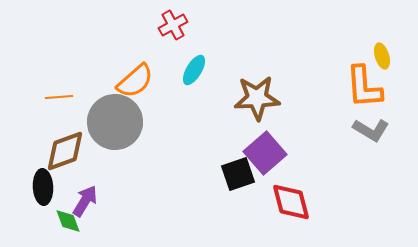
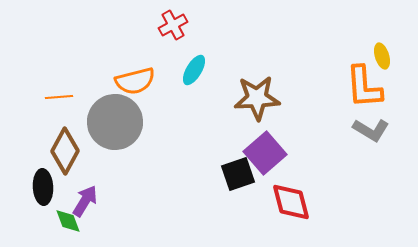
orange semicircle: rotated 27 degrees clockwise
brown diamond: rotated 42 degrees counterclockwise
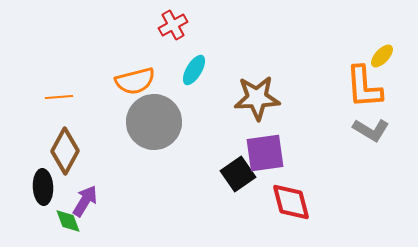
yellow ellipse: rotated 60 degrees clockwise
gray circle: moved 39 px right
purple square: rotated 33 degrees clockwise
black square: rotated 16 degrees counterclockwise
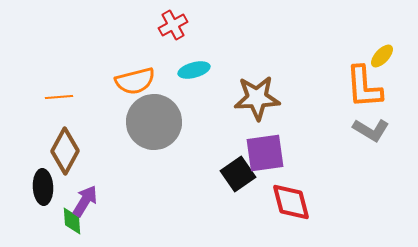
cyan ellipse: rotated 44 degrees clockwise
green diamond: moved 4 px right; rotated 16 degrees clockwise
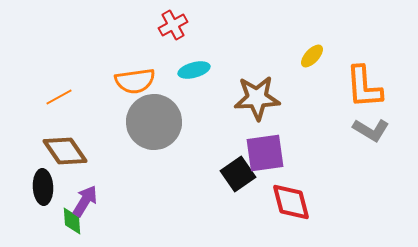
yellow ellipse: moved 70 px left
orange semicircle: rotated 6 degrees clockwise
orange line: rotated 24 degrees counterclockwise
brown diamond: rotated 63 degrees counterclockwise
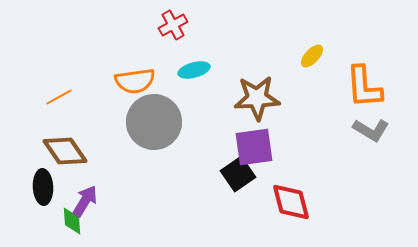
purple square: moved 11 px left, 6 px up
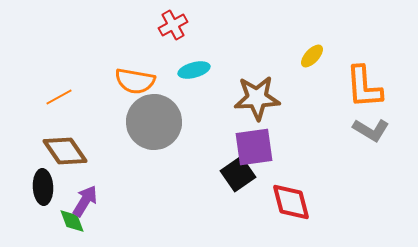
orange semicircle: rotated 18 degrees clockwise
green diamond: rotated 16 degrees counterclockwise
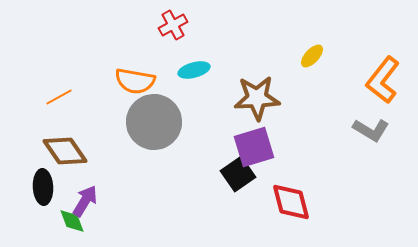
orange L-shape: moved 19 px right, 7 px up; rotated 42 degrees clockwise
purple square: rotated 9 degrees counterclockwise
